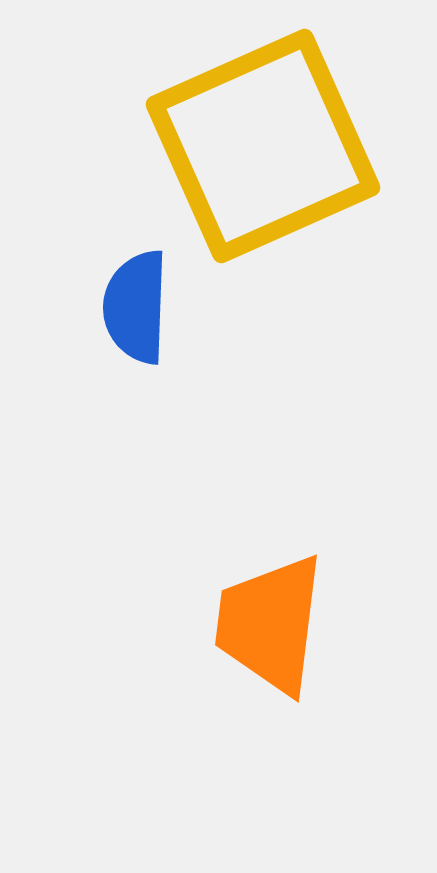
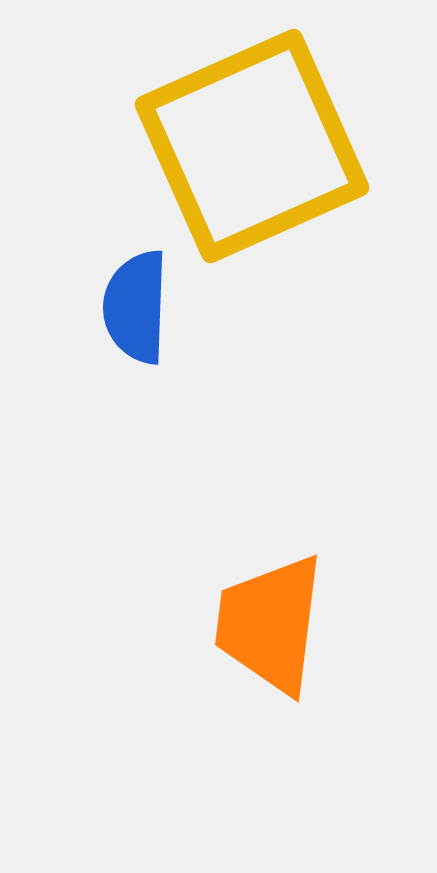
yellow square: moved 11 px left
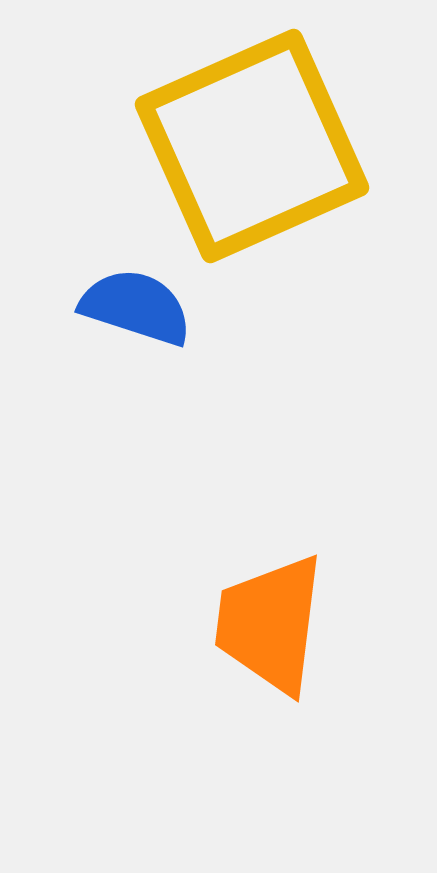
blue semicircle: rotated 106 degrees clockwise
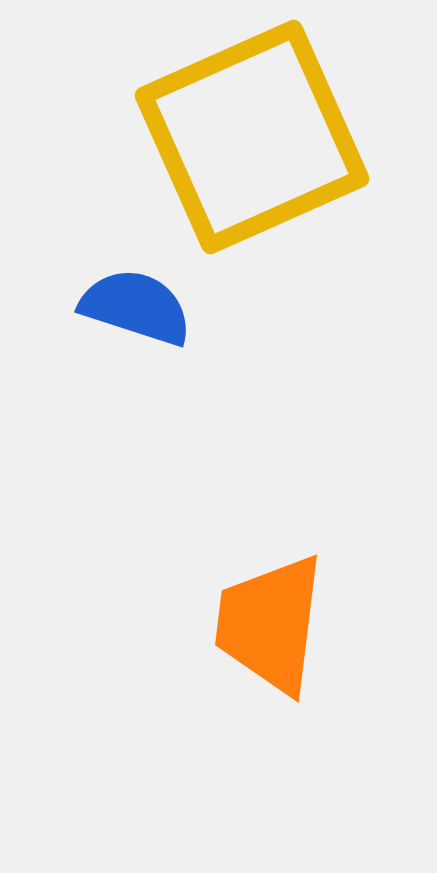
yellow square: moved 9 px up
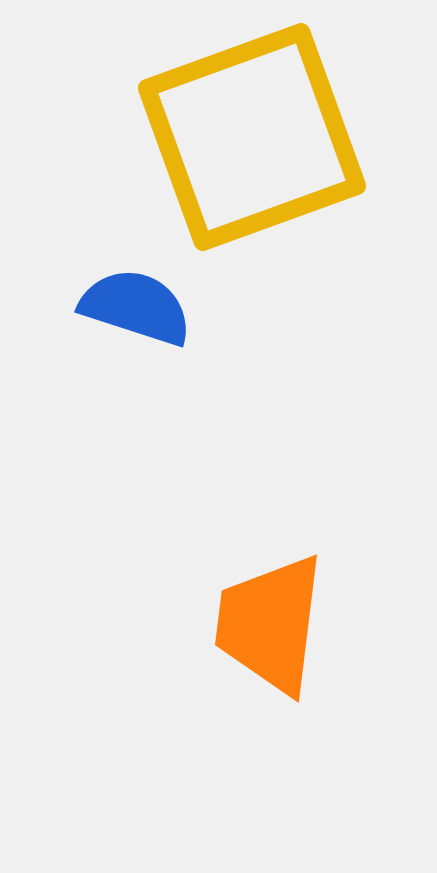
yellow square: rotated 4 degrees clockwise
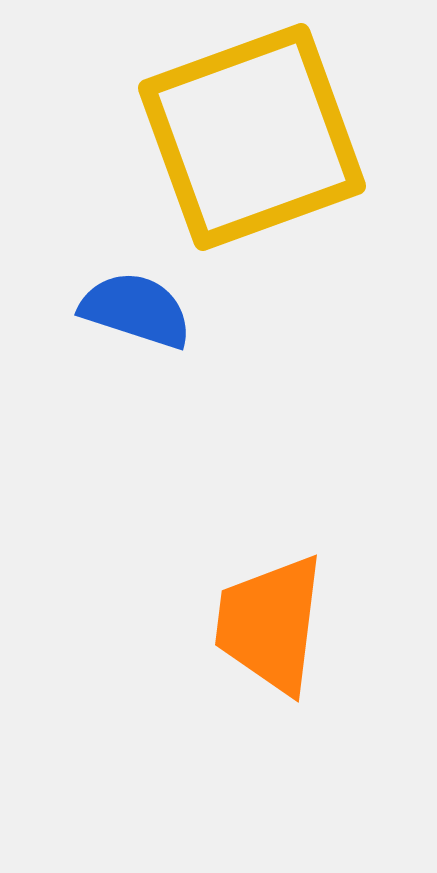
blue semicircle: moved 3 px down
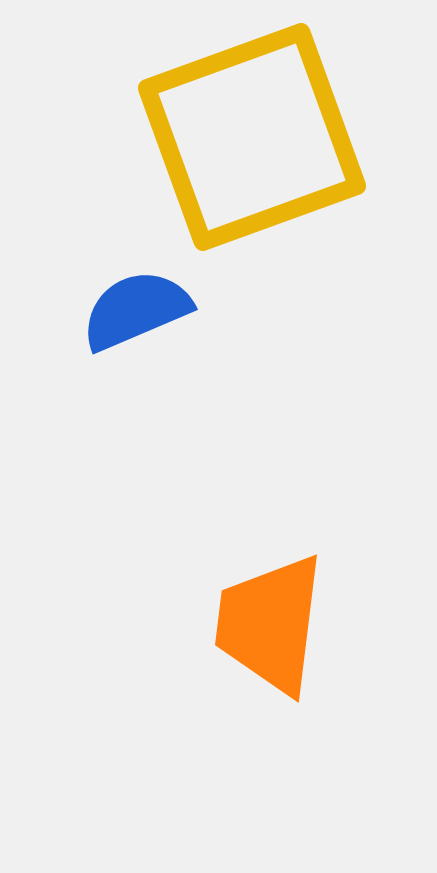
blue semicircle: rotated 41 degrees counterclockwise
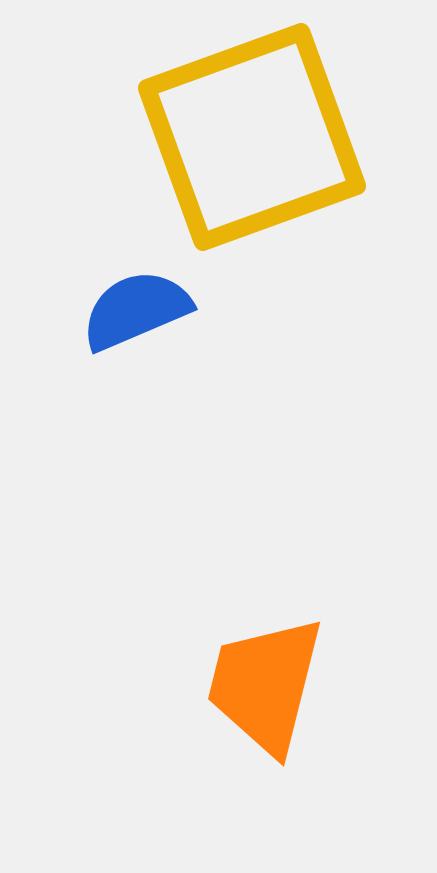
orange trapezoid: moved 5 px left, 61 px down; rotated 7 degrees clockwise
